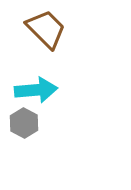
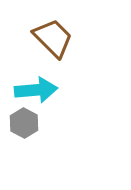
brown trapezoid: moved 7 px right, 9 px down
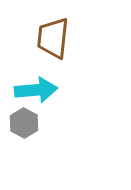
brown trapezoid: rotated 129 degrees counterclockwise
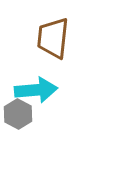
gray hexagon: moved 6 px left, 9 px up
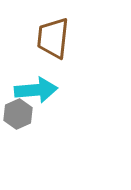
gray hexagon: rotated 8 degrees clockwise
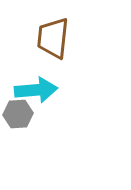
gray hexagon: rotated 20 degrees clockwise
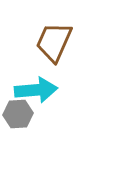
brown trapezoid: moved 1 px right, 4 px down; rotated 18 degrees clockwise
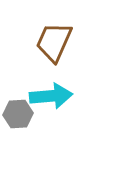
cyan arrow: moved 15 px right, 6 px down
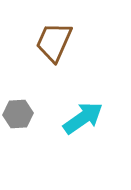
cyan arrow: moved 32 px right, 22 px down; rotated 30 degrees counterclockwise
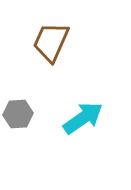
brown trapezoid: moved 3 px left
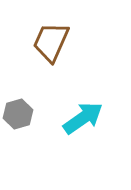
gray hexagon: rotated 12 degrees counterclockwise
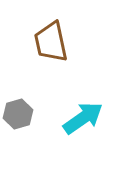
brown trapezoid: rotated 36 degrees counterclockwise
